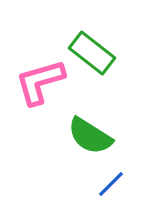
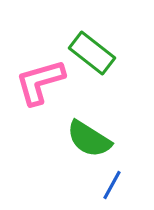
green semicircle: moved 1 px left, 3 px down
blue line: moved 1 px right, 1 px down; rotated 16 degrees counterclockwise
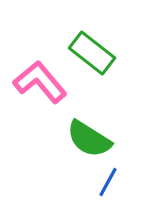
pink L-shape: rotated 66 degrees clockwise
blue line: moved 4 px left, 3 px up
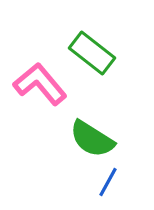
pink L-shape: moved 2 px down
green semicircle: moved 3 px right
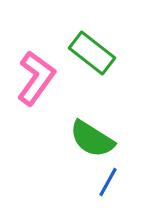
pink L-shape: moved 4 px left, 6 px up; rotated 76 degrees clockwise
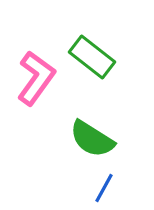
green rectangle: moved 4 px down
blue line: moved 4 px left, 6 px down
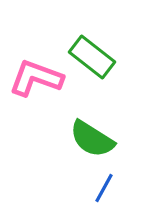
pink L-shape: rotated 106 degrees counterclockwise
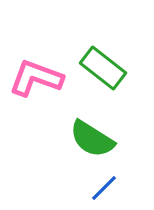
green rectangle: moved 11 px right, 11 px down
blue line: rotated 16 degrees clockwise
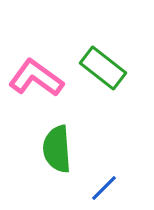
pink L-shape: rotated 16 degrees clockwise
green semicircle: moved 35 px left, 10 px down; rotated 54 degrees clockwise
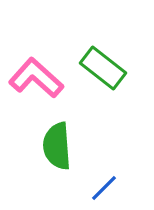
pink L-shape: rotated 6 degrees clockwise
green semicircle: moved 3 px up
